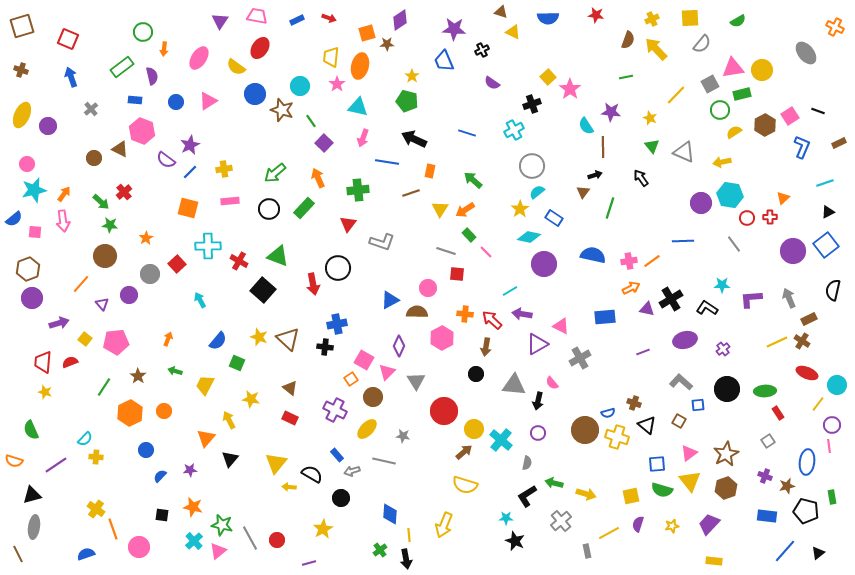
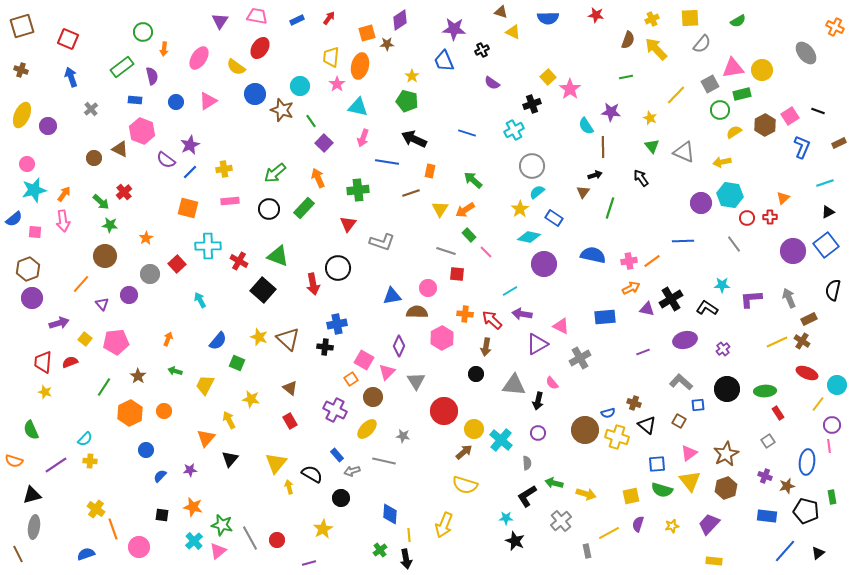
red arrow at (329, 18): rotated 72 degrees counterclockwise
blue triangle at (390, 300): moved 2 px right, 4 px up; rotated 18 degrees clockwise
red rectangle at (290, 418): moved 3 px down; rotated 35 degrees clockwise
yellow cross at (96, 457): moved 6 px left, 4 px down
gray semicircle at (527, 463): rotated 16 degrees counterclockwise
yellow arrow at (289, 487): rotated 72 degrees clockwise
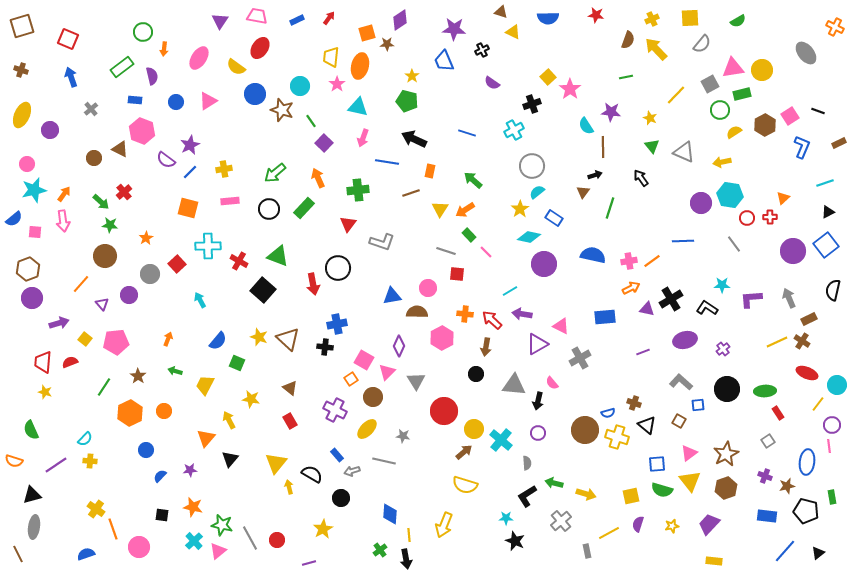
purple circle at (48, 126): moved 2 px right, 4 px down
